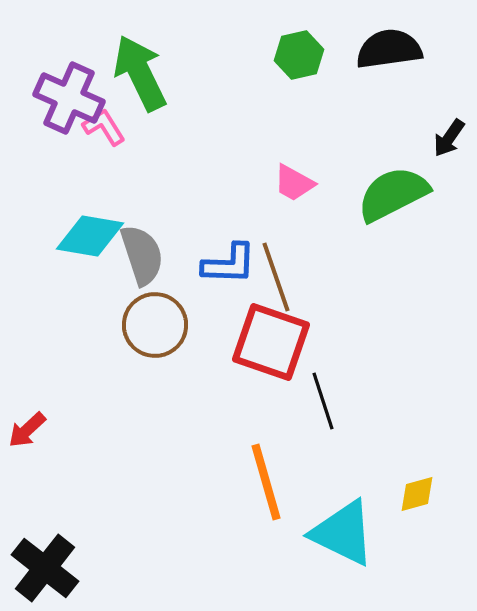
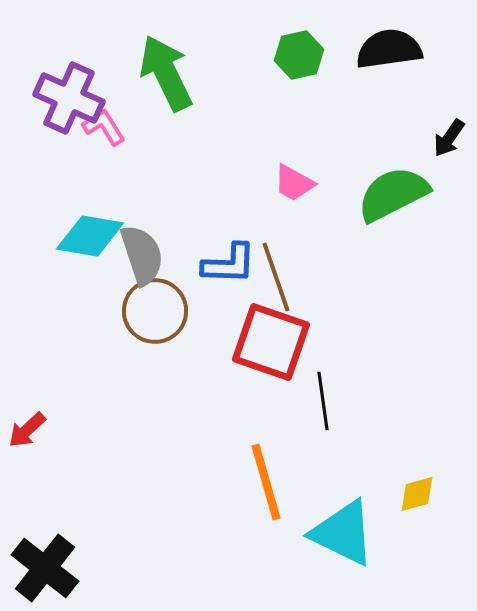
green arrow: moved 26 px right
brown circle: moved 14 px up
black line: rotated 10 degrees clockwise
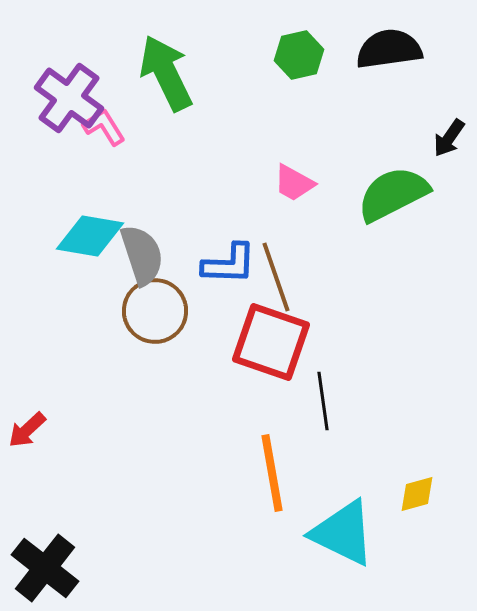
purple cross: rotated 12 degrees clockwise
orange line: moved 6 px right, 9 px up; rotated 6 degrees clockwise
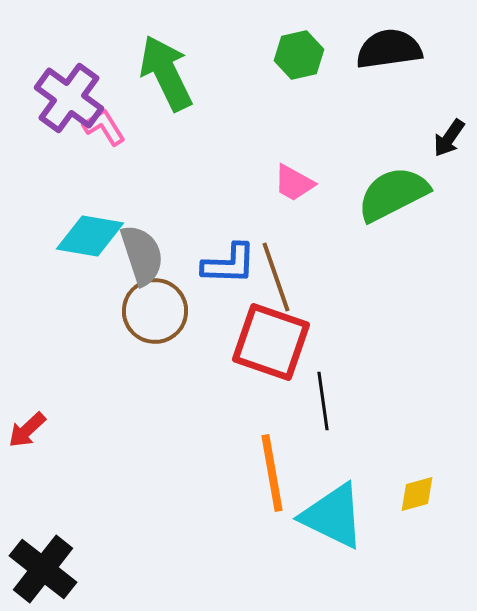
cyan triangle: moved 10 px left, 17 px up
black cross: moved 2 px left, 1 px down
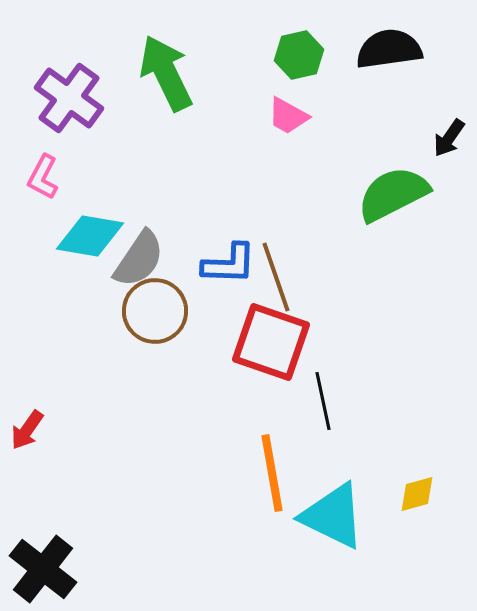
pink L-shape: moved 61 px left, 50 px down; rotated 120 degrees counterclockwise
pink trapezoid: moved 6 px left, 67 px up
gray semicircle: moved 3 px left, 4 px down; rotated 52 degrees clockwise
black line: rotated 4 degrees counterclockwise
red arrow: rotated 12 degrees counterclockwise
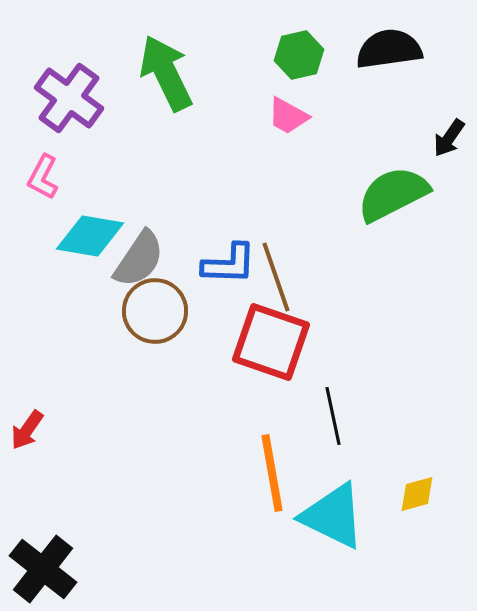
black line: moved 10 px right, 15 px down
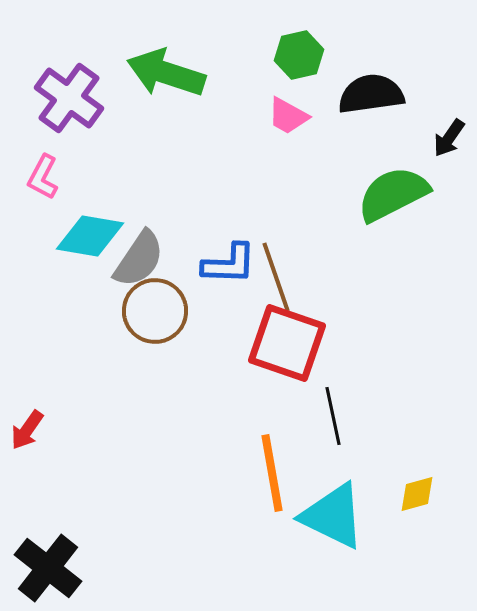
black semicircle: moved 18 px left, 45 px down
green arrow: rotated 46 degrees counterclockwise
red square: moved 16 px right, 1 px down
black cross: moved 5 px right, 1 px up
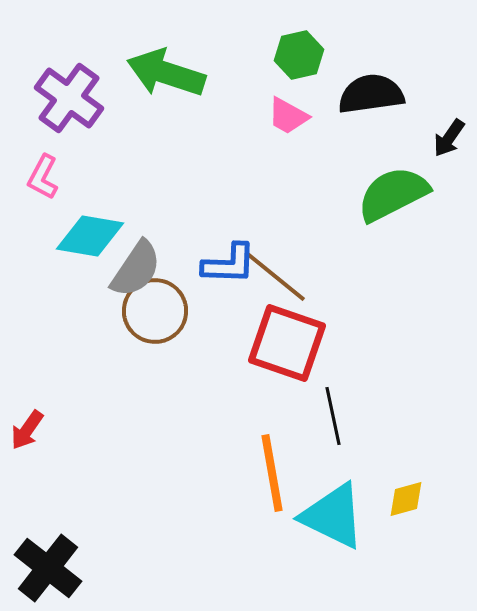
gray semicircle: moved 3 px left, 10 px down
brown line: rotated 32 degrees counterclockwise
yellow diamond: moved 11 px left, 5 px down
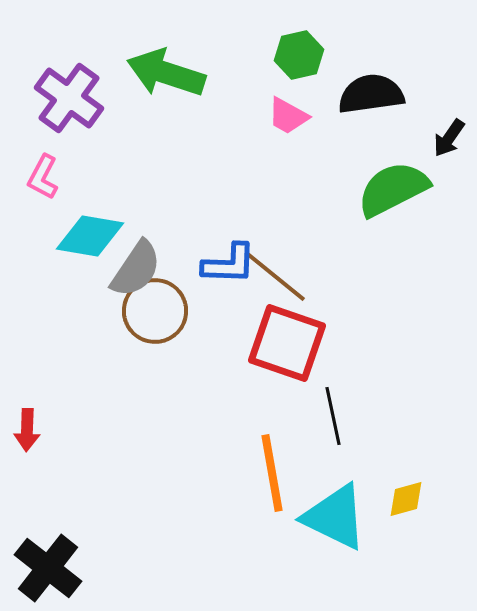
green semicircle: moved 5 px up
red arrow: rotated 33 degrees counterclockwise
cyan triangle: moved 2 px right, 1 px down
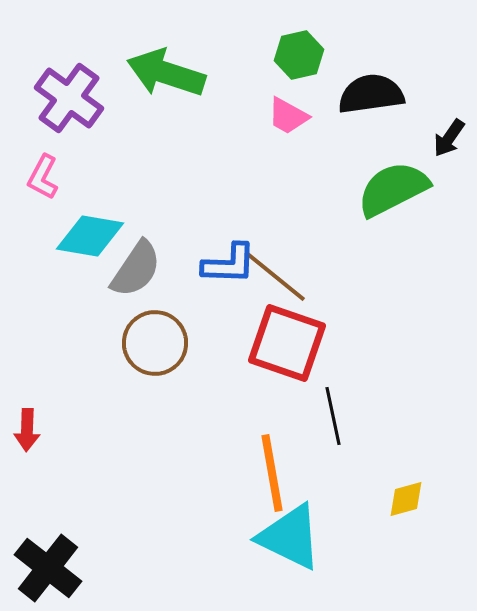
brown circle: moved 32 px down
cyan triangle: moved 45 px left, 20 px down
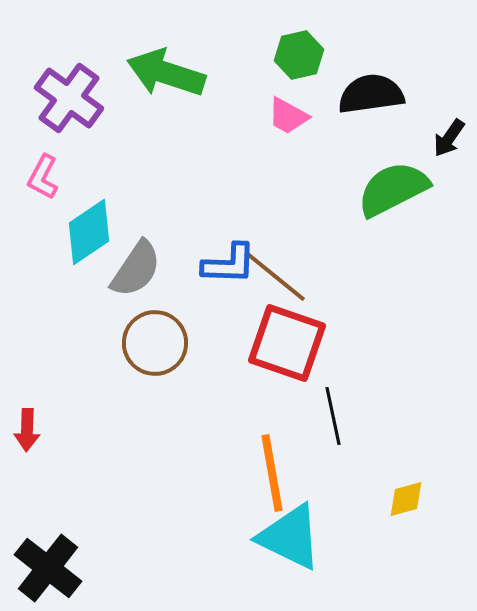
cyan diamond: moved 1 px left, 4 px up; rotated 44 degrees counterclockwise
